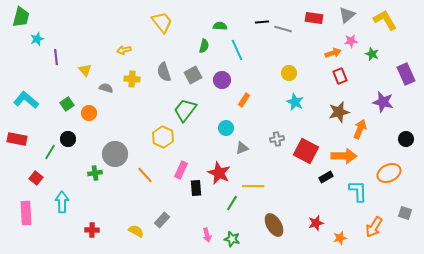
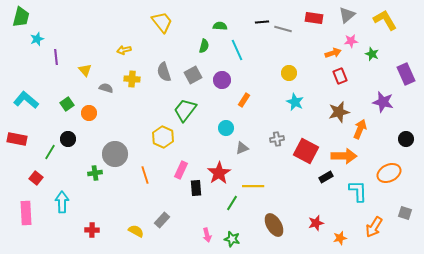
red star at (219, 173): rotated 15 degrees clockwise
orange line at (145, 175): rotated 24 degrees clockwise
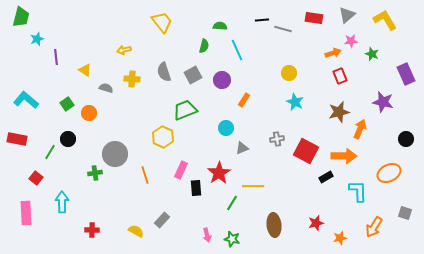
black line at (262, 22): moved 2 px up
yellow triangle at (85, 70): rotated 16 degrees counterclockwise
green trapezoid at (185, 110): rotated 30 degrees clockwise
brown ellipse at (274, 225): rotated 25 degrees clockwise
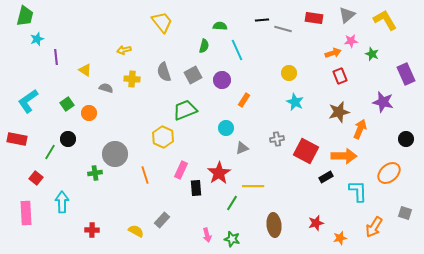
green trapezoid at (21, 17): moved 4 px right, 1 px up
cyan L-shape at (26, 100): moved 2 px right, 1 px down; rotated 75 degrees counterclockwise
orange ellipse at (389, 173): rotated 15 degrees counterclockwise
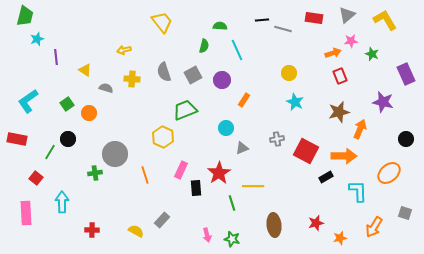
green line at (232, 203): rotated 49 degrees counterclockwise
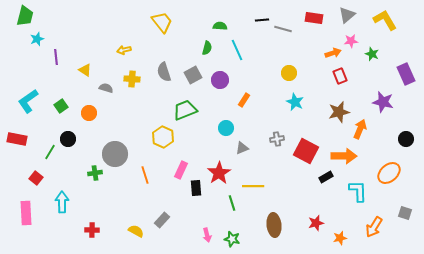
green semicircle at (204, 46): moved 3 px right, 2 px down
purple circle at (222, 80): moved 2 px left
green square at (67, 104): moved 6 px left, 2 px down
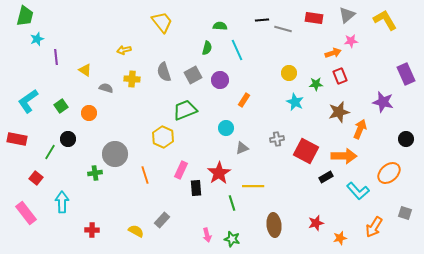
green star at (372, 54): moved 56 px left, 30 px down; rotated 24 degrees counterclockwise
cyan L-shape at (358, 191): rotated 140 degrees clockwise
pink rectangle at (26, 213): rotated 35 degrees counterclockwise
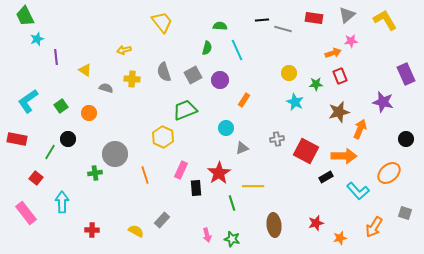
green trapezoid at (25, 16): rotated 140 degrees clockwise
